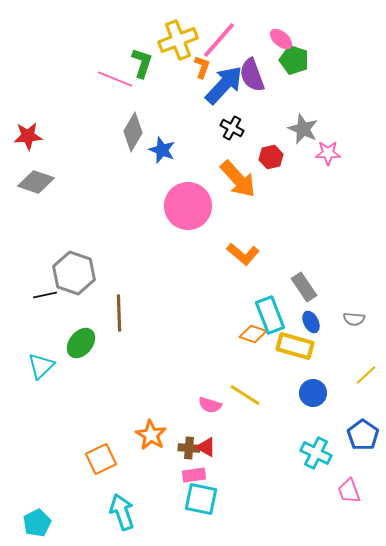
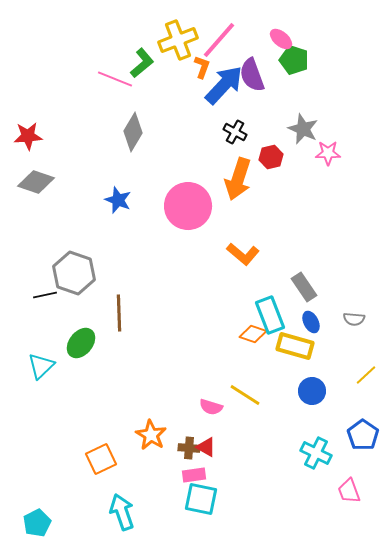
green L-shape at (142, 63): rotated 32 degrees clockwise
black cross at (232, 128): moved 3 px right, 4 px down
blue star at (162, 150): moved 44 px left, 50 px down
orange arrow at (238, 179): rotated 60 degrees clockwise
blue circle at (313, 393): moved 1 px left, 2 px up
pink semicircle at (210, 405): moved 1 px right, 2 px down
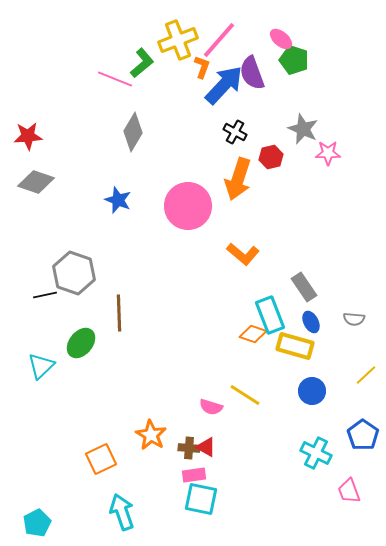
purple semicircle at (252, 75): moved 2 px up
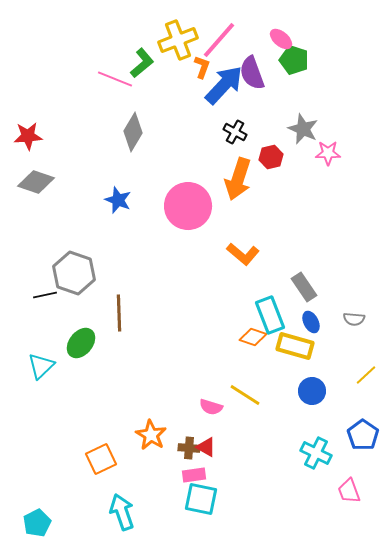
orange diamond at (253, 334): moved 3 px down
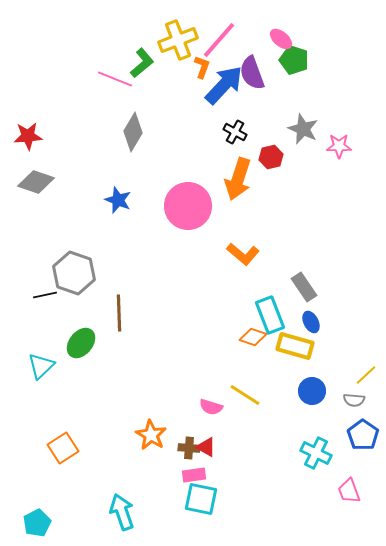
pink star at (328, 153): moved 11 px right, 7 px up
gray semicircle at (354, 319): moved 81 px down
orange square at (101, 459): moved 38 px left, 11 px up; rotated 8 degrees counterclockwise
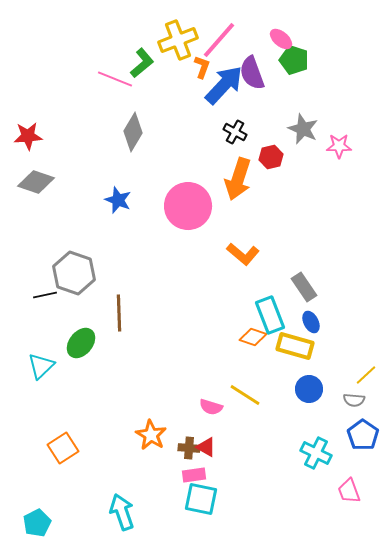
blue circle at (312, 391): moved 3 px left, 2 px up
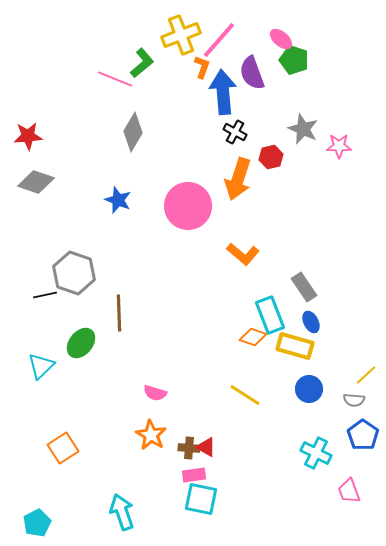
yellow cross at (178, 40): moved 3 px right, 5 px up
blue arrow at (224, 85): moved 1 px left, 7 px down; rotated 48 degrees counterclockwise
pink semicircle at (211, 407): moved 56 px left, 14 px up
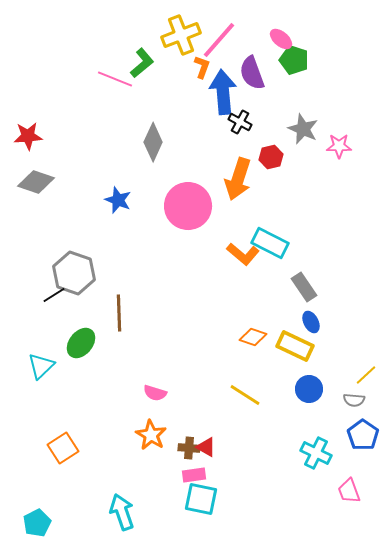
gray diamond at (133, 132): moved 20 px right, 10 px down; rotated 6 degrees counterclockwise
black cross at (235, 132): moved 5 px right, 10 px up
black line at (45, 295): moved 9 px right; rotated 20 degrees counterclockwise
cyan rectangle at (270, 315): moved 72 px up; rotated 42 degrees counterclockwise
yellow rectangle at (295, 346): rotated 9 degrees clockwise
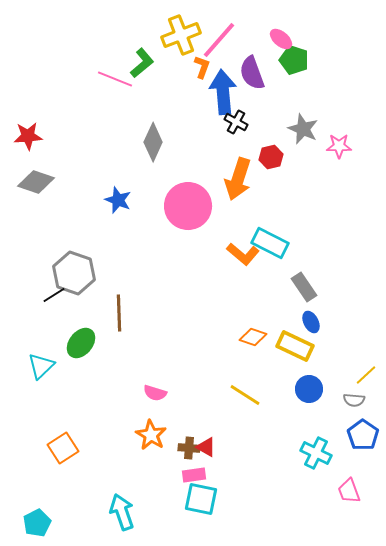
black cross at (240, 122): moved 4 px left
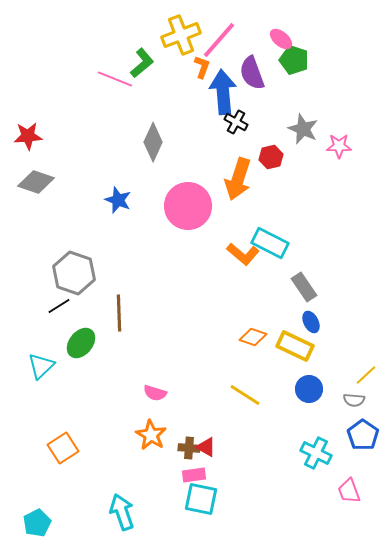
black line at (54, 295): moved 5 px right, 11 px down
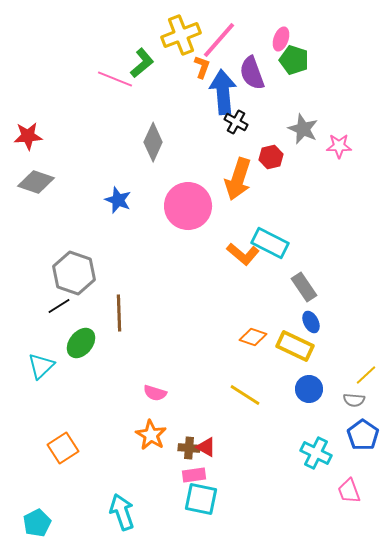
pink ellipse at (281, 39): rotated 70 degrees clockwise
